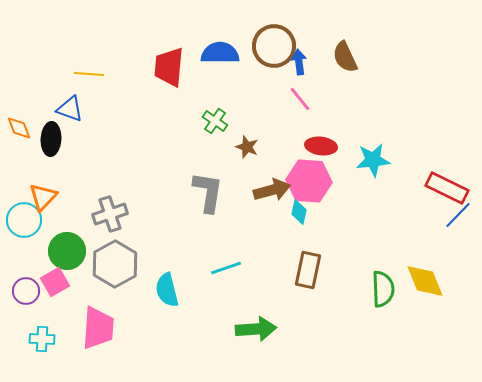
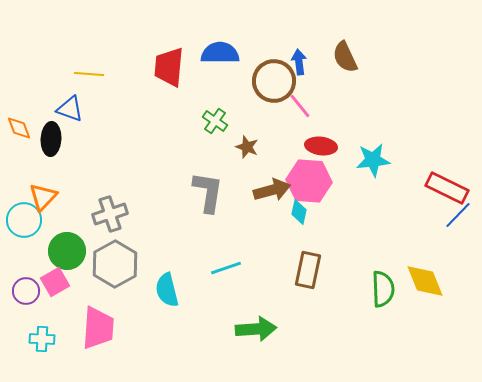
brown circle: moved 35 px down
pink line: moved 7 px down
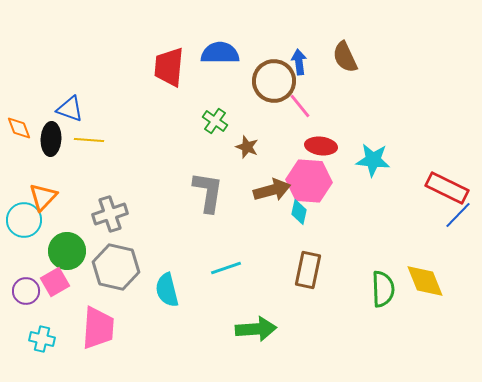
yellow line: moved 66 px down
cyan star: rotated 12 degrees clockwise
gray hexagon: moved 1 px right, 3 px down; rotated 18 degrees counterclockwise
cyan cross: rotated 10 degrees clockwise
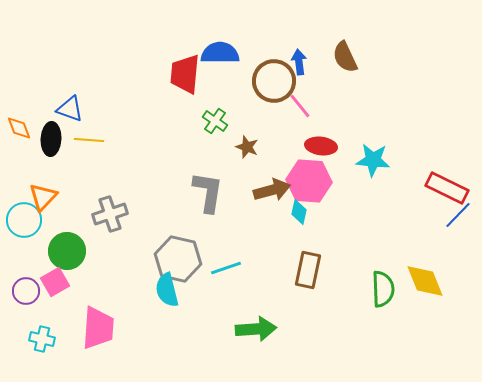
red trapezoid: moved 16 px right, 7 px down
gray hexagon: moved 62 px right, 8 px up
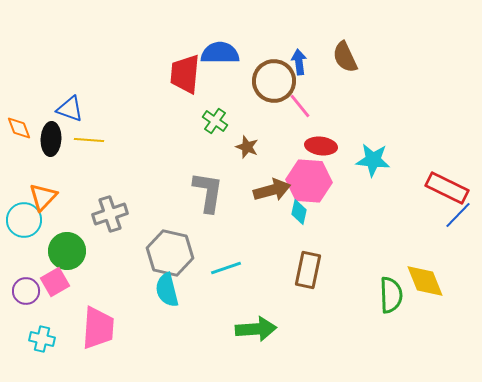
gray hexagon: moved 8 px left, 6 px up
green semicircle: moved 8 px right, 6 px down
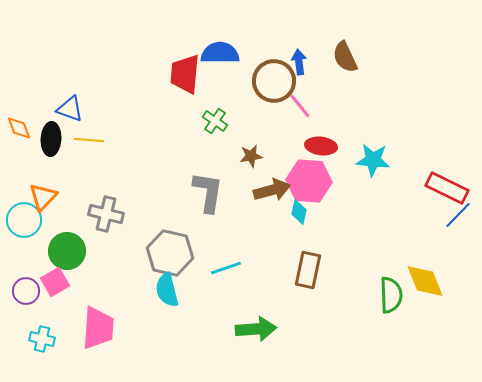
brown star: moved 4 px right, 9 px down; rotated 30 degrees counterclockwise
gray cross: moved 4 px left; rotated 32 degrees clockwise
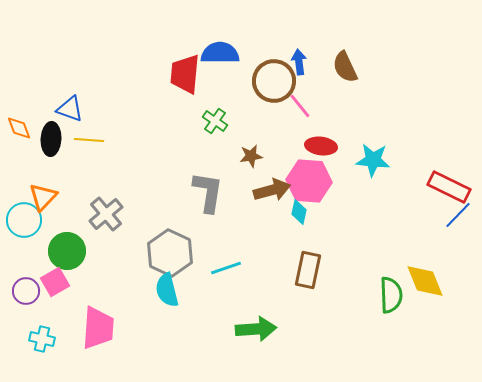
brown semicircle: moved 10 px down
red rectangle: moved 2 px right, 1 px up
gray cross: rotated 36 degrees clockwise
gray hexagon: rotated 12 degrees clockwise
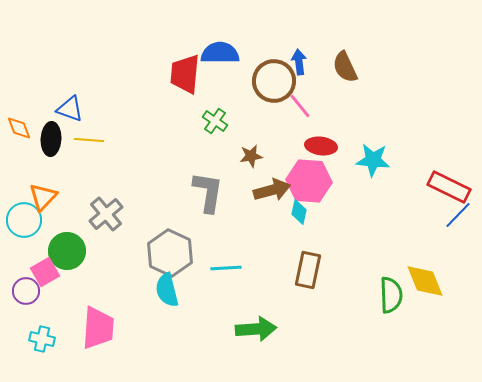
cyan line: rotated 16 degrees clockwise
pink square: moved 10 px left, 10 px up
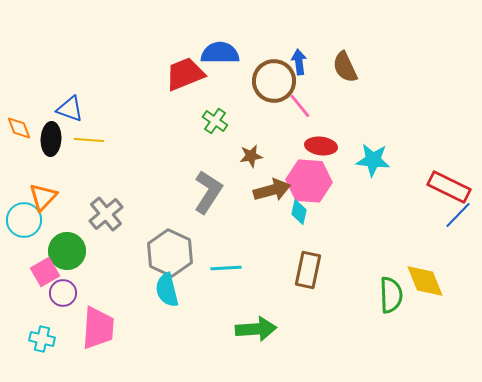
red trapezoid: rotated 63 degrees clockwise
gray L-shape: rotated 24 degrees clockwise
purple circle: moved 37 px right, 2 px down
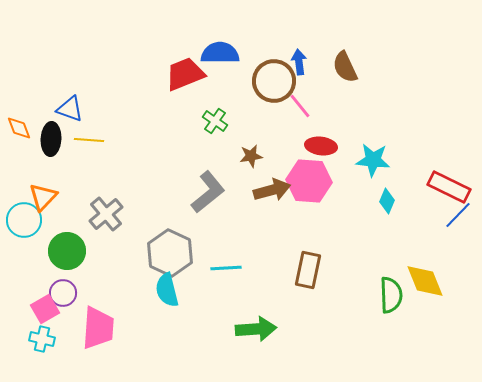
gray L-shape: rotated 18 degrees clockwise
cyan diamond: moved 88 px right, 11 px up; rotated 10 degrees clockwise
pink square: moved 37 px down
